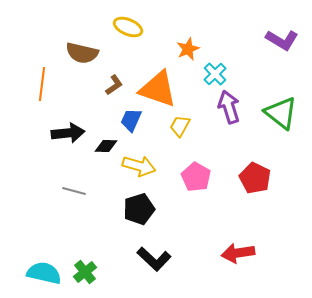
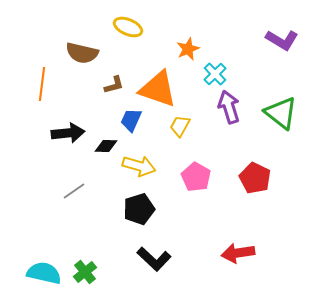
brown L-shape: rotated 20 degrees clockwise
gray line: rotated 50 degrees counterclockwise
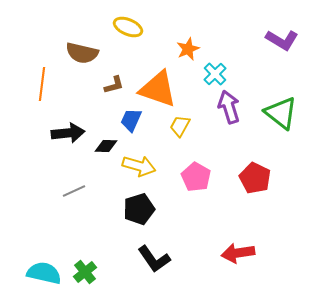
gray line: rotated 10 degrees clockwise
black L-shape: rotated 12 degrees clockwise
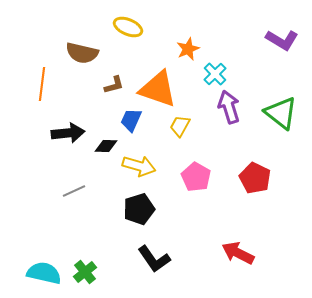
red arrow: rotated 36 degrees clockwise
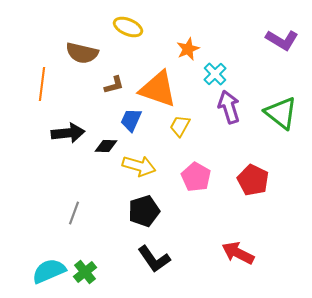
red pentagon: moved 2 px left, 2 px down
gray line: moved 22 px down; rotated 45 degrees counterclockwise
black pentagon: moved 5 px right, 2 px down
cyan semicircle: moved 5 px right, 2 px up; rotated 36 degrees counterclockwise
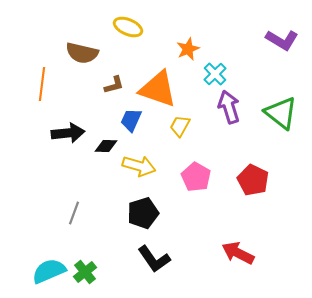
black pentagon: moved 1 px left, 2 px down
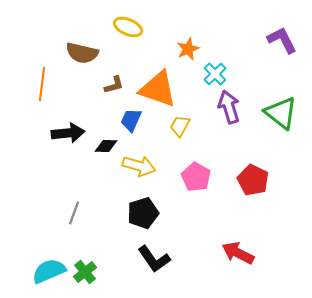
purple L-shape: rotated 148 degrees counterclockwise
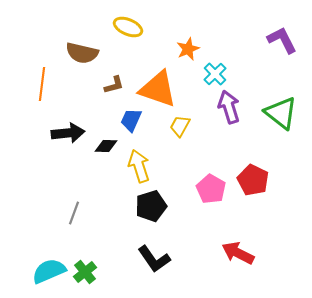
yellow arrow: rotated 124 degrees counterclockwise
pink pentagon: moved 15 px right, 12 px down
black pentagon: moved 8 px right, 7 px up
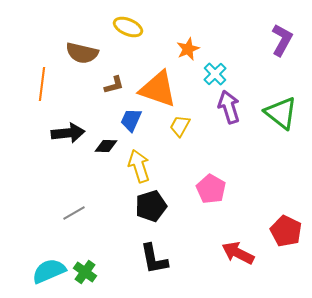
purple L-shape: rotated 56 degrees clockwise
red pentagon: moved 33 px right, 51 px down
gray line: rotated 40 degrees clockwise
black L-shape: rotated 24 degrees clockwise
green cross: rotated 15 degrees counterclockwise
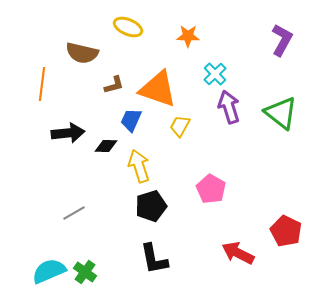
orange star: moved 13 px up; rotated 25 degrees clockwise
